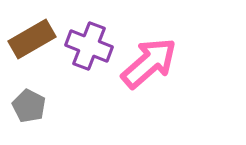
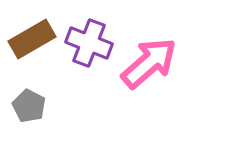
purple cross: moved 3 px up
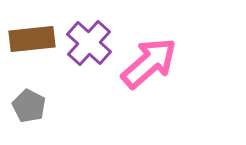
brown rectangle: rotated 24 degrees clockwise
purple cross: rotated 21 degrees clockwise
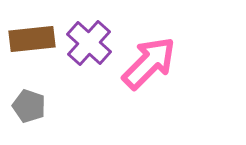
pink arrow: rotated 4 degrees counterclockwise
gray pentagon: rotated 8 degrees counterclockwise
